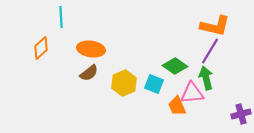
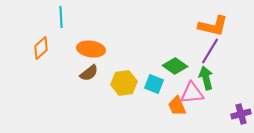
orange L-shape: moved 2 px left
yellow hexagon: rotated 15 degrees clockwise
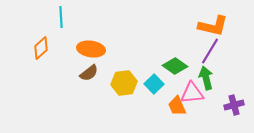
cyan square: rotated 24 degrees clockwise
purple cross: moved 7 px left, 9 px up
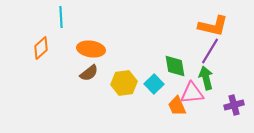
green diamond: rotated 45 degrees clockwise
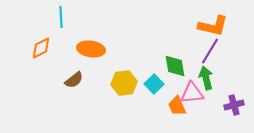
orange diamond: rotated 15 degrees clockwise
brown semicircle: moved 15 px left, 7 px down
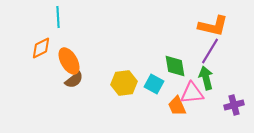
cyan line: moved 3 px left
orange ellipse: moved 22 px left, 12 px down; rotated 52 degrees clockwise
cyan square: rotated 18 degrees counterclockwise
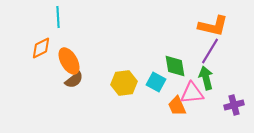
cyan square: moved 2 px right, 2 px up
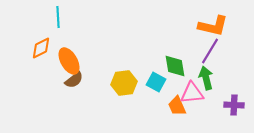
purple cross: rotated 18 degrees clockwise
